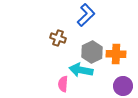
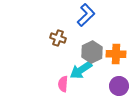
cyan arrow: rotated 45 degrees counterclockwise
purple circle: moved 4 px left
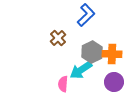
brown cross: rotated 28 degrees clockwise
orange cross: moved 4 px left
purple circle: moved 5 px left, 4 px up
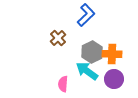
cyan arrow: moved 6 px right, 1 px down; rotated 70 degrees clockwise
purple circle: moved 3 px up
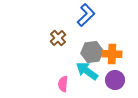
gray hexagon: rotated 20 degrees clockwise
purple circle: moved 1 px right, 1 px down
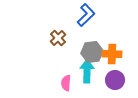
cyan arrow: rotated 55 degrees clockwise
pink semicircle: moved 3 px right, 1 px up
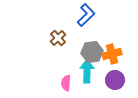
orange cross: rotated 18 degrees counterclockwise
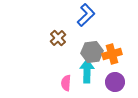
purple circle: moved 2 px down
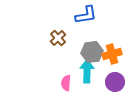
blue L-shape: rotated 35 degrees clockwise
